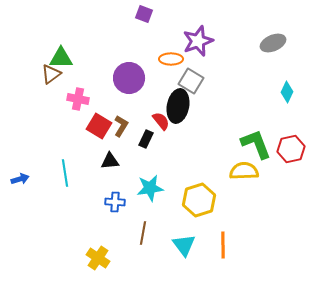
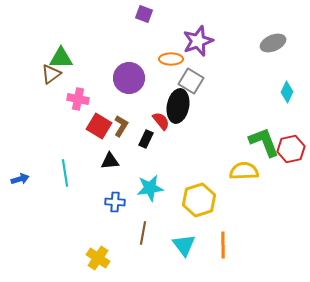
green L-shape: moved 8 px right, 2 px up
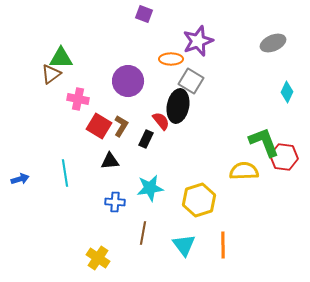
purple circle: moved 1 px left, 3 px down
red hexagon: moved 7 px left, 8 px down; rotated 20 degrees clockwise
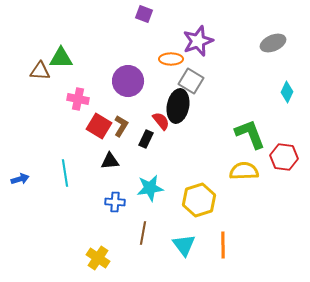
brown triangle: moved 11 px left, 3 px up; rotated 40 degrees clockwise
green L-shape: moved 14 px left, 8 px up
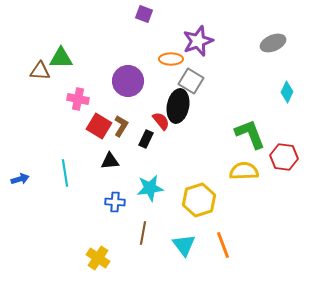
orange line: rotated 20 degrees counterclockwise
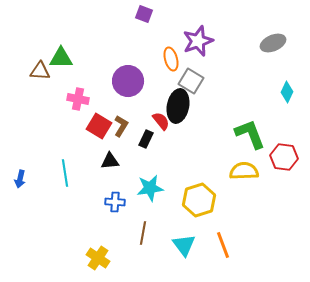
orange ellipse: rotated 75 degrees clockwise
blue arrow: rotated 120 degrees clockwise
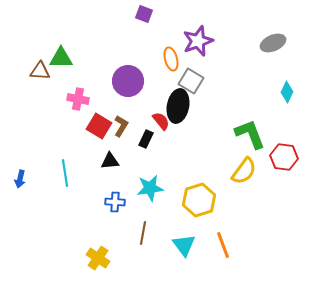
yellow semicircle: rotated 128 degrees clockwise
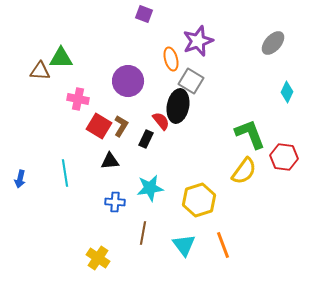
gray ellipse: rotated 25 degrees counterclockwise
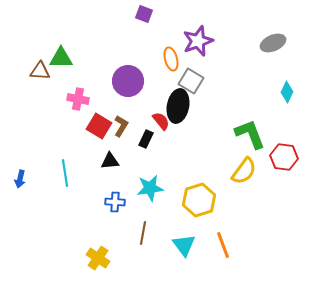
gray ellipse: rotated 25 degrees clockwise
